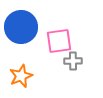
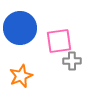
blue circle: moved 1 px left, 1 px down
gray cross: moved 1 px left
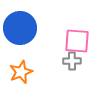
pink square: moved 18 px right; rotated 12 degrees clockwise
orange star: moved 4 px up
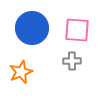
blue circle: moved 12 px right
pink square: moved 11 px up
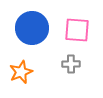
gray cross: moved 1 px left, 3 px down
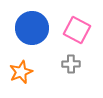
pink square: rotated 24 degrees clockwise
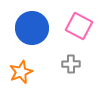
pink square: moved 2 px right, 4 px up
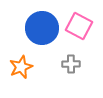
blue circle: moved 10 px right
orange star: moved 5 px up
